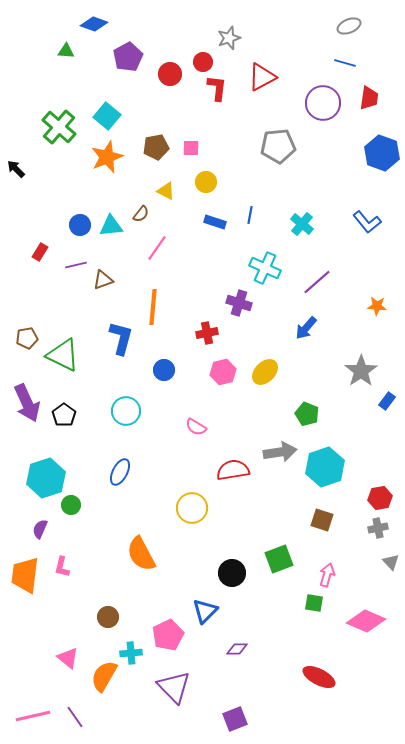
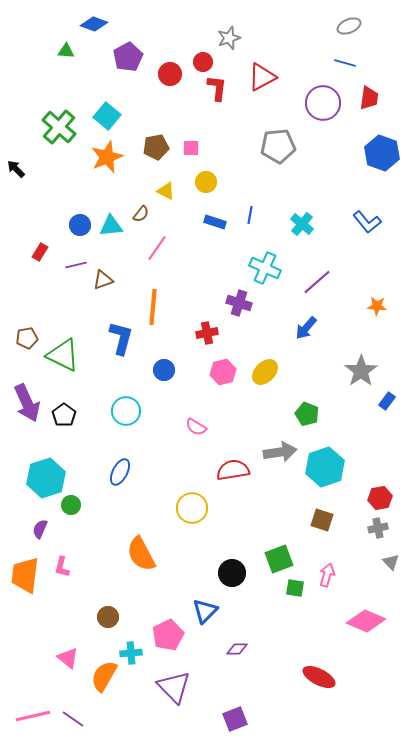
green square at (314, 603): moved 19 px left, 15 px up
purple line at (75, 717): moved 2 px left, 2 px down; rotated 20 degrees counterclockwise
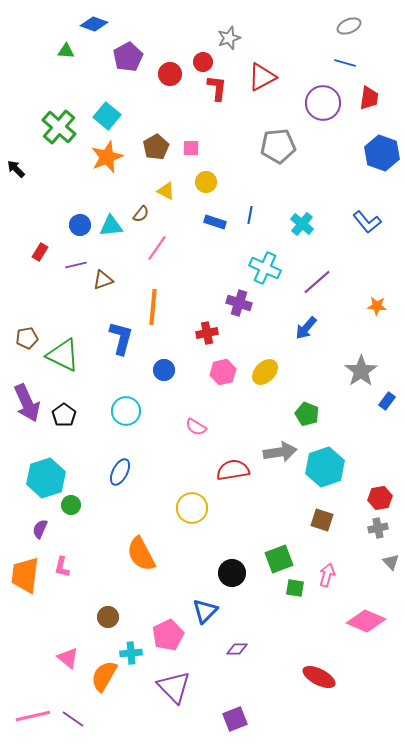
brown pentagon at (156, 147): rotated 20 degrees counterclockwise
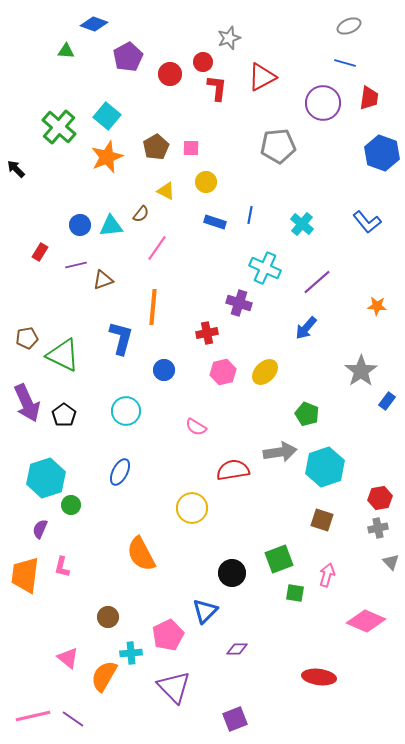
green square at (295, 588): moved 5 px down
red ellipse at (319, 677): rotated 20 degrees counterclockwise
